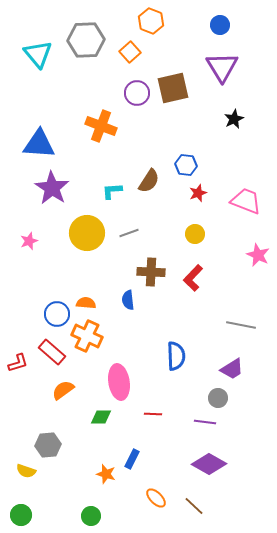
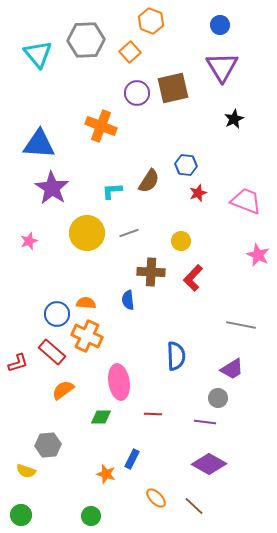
yellow circle at (195, 234): moved 14 px left, 7 px down
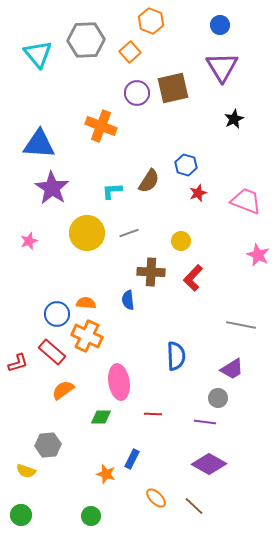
blue hexagon at (186, 165): rotated 10 degrees clockwise
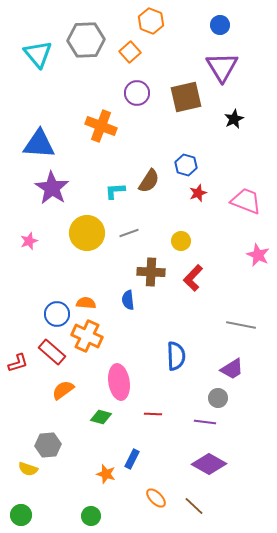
brown square at (173, 88): moved 13 px right, 9 px down
cyan L-shape at (112, 191): moved 3 px right
green diamond at (101, 417): rotated 15 degrees clockwise
yellow semicircle at (26, 471): moved 2 px right, 2 px up
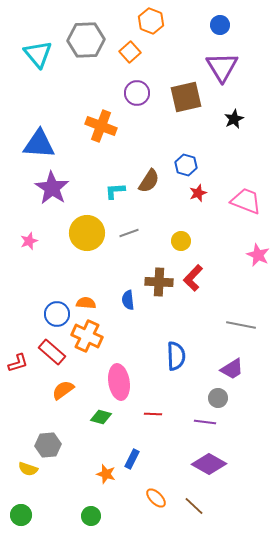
brown cross at (151, 272): moved 8 px right, 10 px down
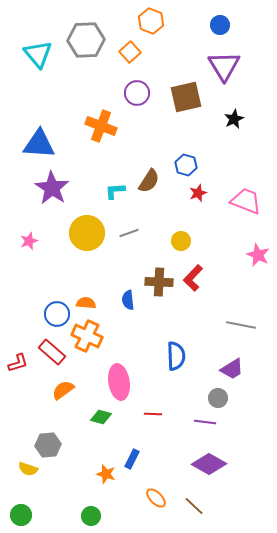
purple triangle at (222, 67): moved 2 px right, 1 px up
